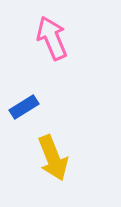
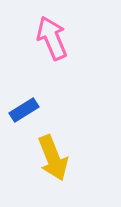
blue rectangle: moved 3 px down
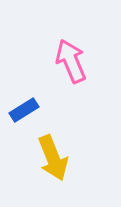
pink arrow: moved 19 px right, 23 px down
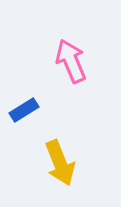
yellow arrow: moved 7 px right, 5 px down
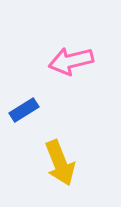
pink arrow: rotated 81 degrees counterclockwise
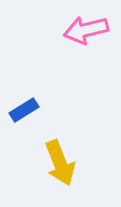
pink arrow: moved 15 px right, 31 px up
